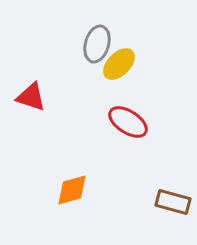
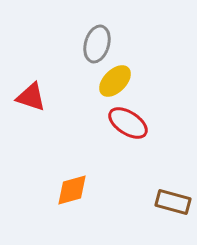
yellow ellipse: moved 4 px left, 17 px down
red ellipse: moved 1 px down
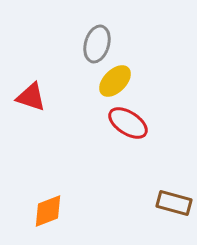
orange diamond: moved 24 px left, 21 px down; rotated 6 degrees counterclockwise
brown rectangle: moved 1 px right, 1 px down
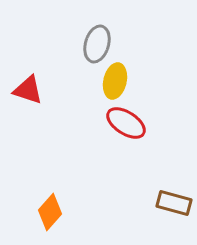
yellow ellipse: rotated 32 degrees counterclockwise
red triangle: moved 3 px left, 7 px up
red ellipse: moved 2 px left
orange diamond: moved 2 px right, 1 px down; rotated 27 degrees counterclockwise
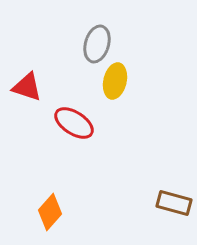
red triangle: moved 1 px left, 3 px up
red ellipse: moved 52 px left
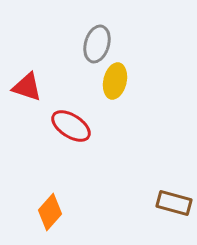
red ellipse: moved 3 px left, 3 px down
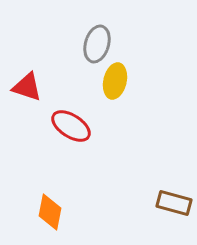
orange diamond: rotated 30 degrees counterclockwise
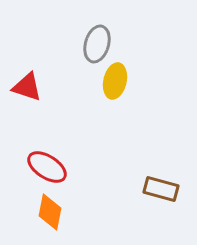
red ellipse: moved 24 px left, 41 px down
brown rectangle: moved 13 px left, 14 px up
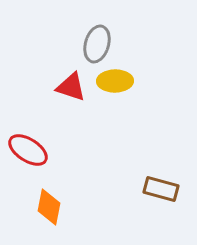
yellow ellipse: rotated 76 degrees clockwise
red triangle: moved 44 px right
red ellipse: moved 19 px left, 17 px up
orange diamond: moved 1 px left, 5 px up
